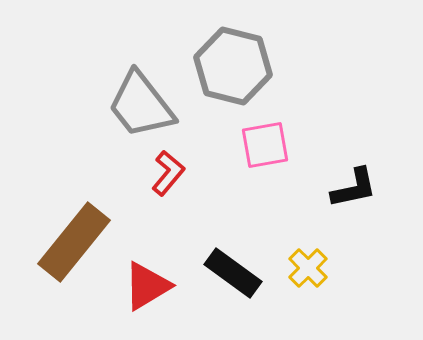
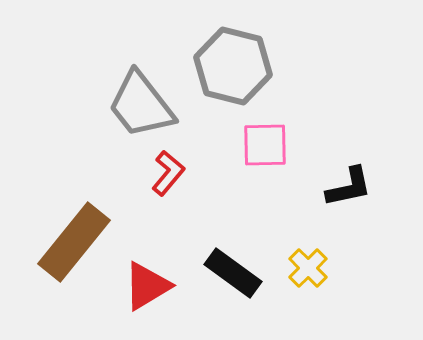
pink square: rotated 9 degrees clockwise
black L-shape: moved 5 px left, 1 px up
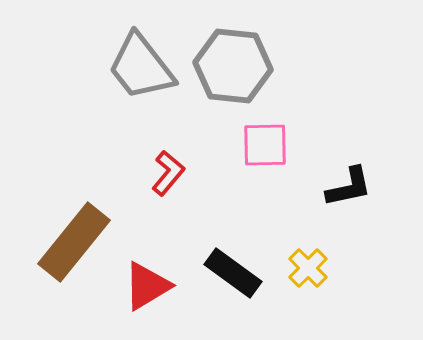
gray hexagon: rotated 8 degrees counterclockwise
gray trapezoid: moved 38 px up
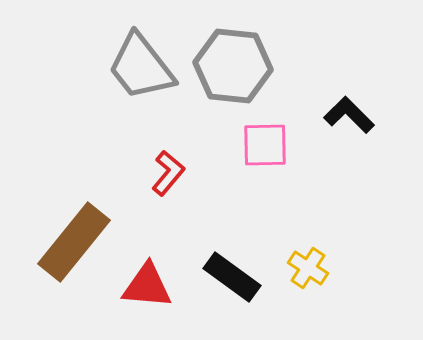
black L-shape: moved 72 px up; rotated 123 degrees counterclockwise
yellow cross: rotated 12 degrees counterclockwise
black rectangle: moved 1 px left, 4 px down
red triangle: rotated 36 degrees clockwise
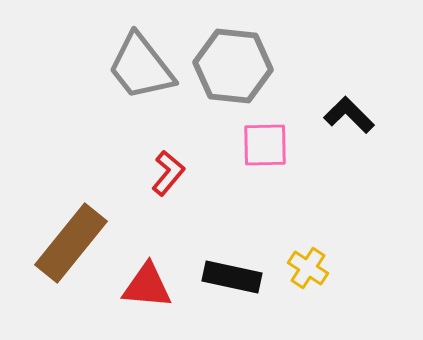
brown rectangle: moved 3 px left, 1 px down
black rectangle: rotated 24 degrees counterclockwise
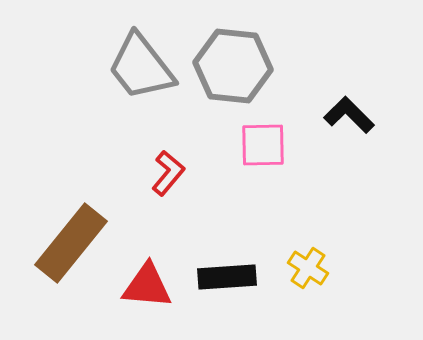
pink square: moved 2 px left
black rectangle: moved 5 px left; rotated 16 degrees counterclockwise
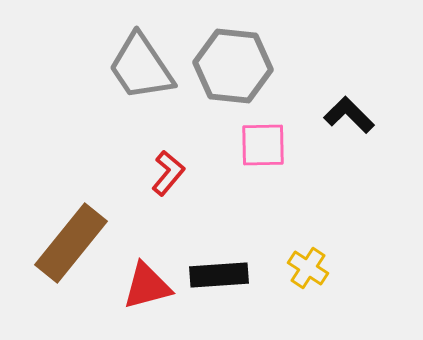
gray trapezoid: rotated 4 degrees clockwise
black rectangle: moved 8 px left, 2 px up
red triangle: rotated 20 degrees counterclockwise
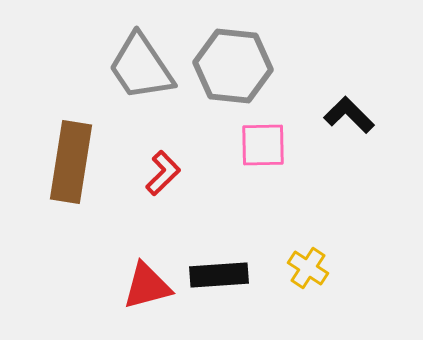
red L-shape: moved 5 px left; rotated 6 degrees clockwise
brown rectangle: moved 81 px up; rotated 30 degrees counterclockwise
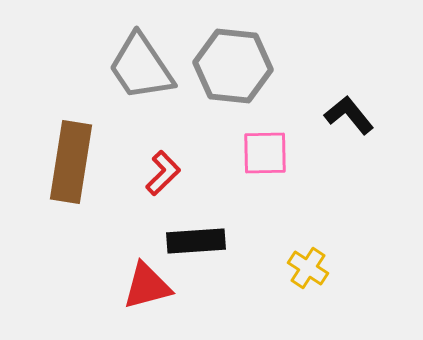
black L-shape: rotated 6 degrees clockwise
pink square: moved 2 px right, 8 px down
black rectangle: moved 23 px left, 34 px up
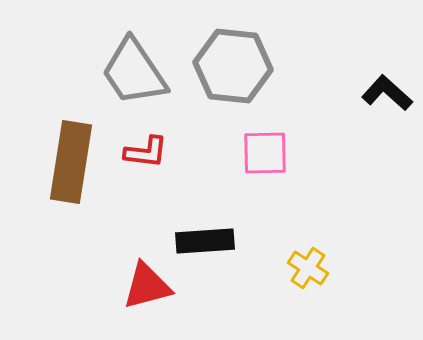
gray trapezoid: moved 7 px left, 5 px down
black L-shape: moved 38 px right, 22 px up; rotated 9 degrees counterclockwise
red L-shape: moved 17 px left, 21 px up; rotated 51 degrees clockwise
black rectangle: moved 9 px right
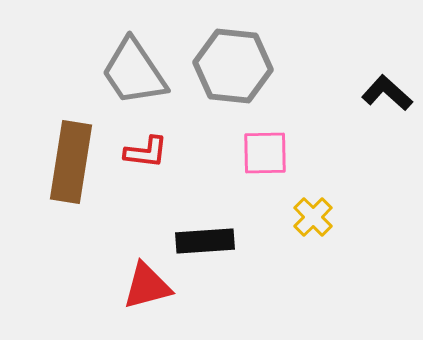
yellow cross: moved 5 px right, 51 px up; rotated 12 degrees clockwise
